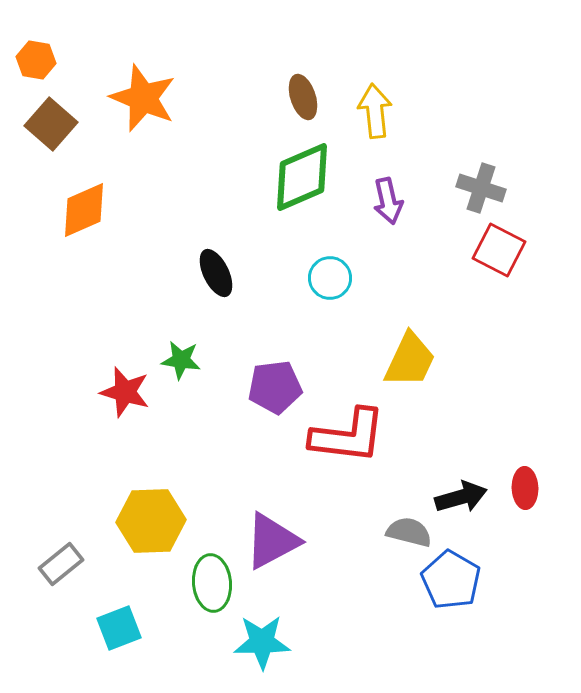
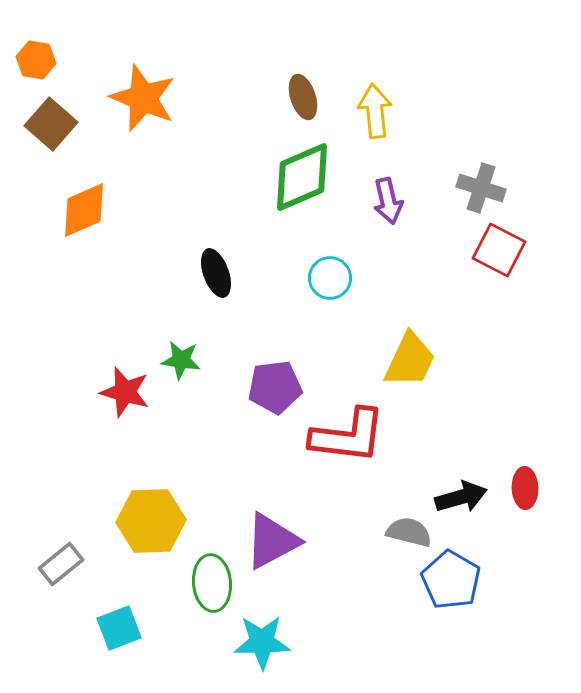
black ellipse: rotated 6 degrees clockwise
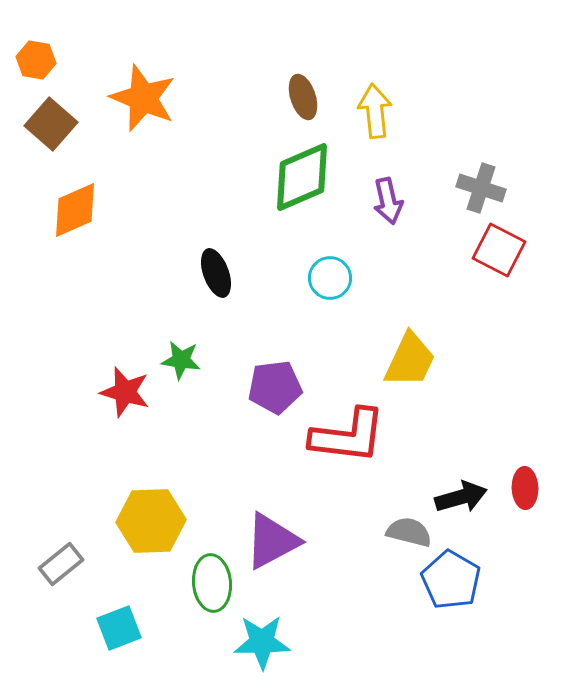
orange diamond: moved 9 px left
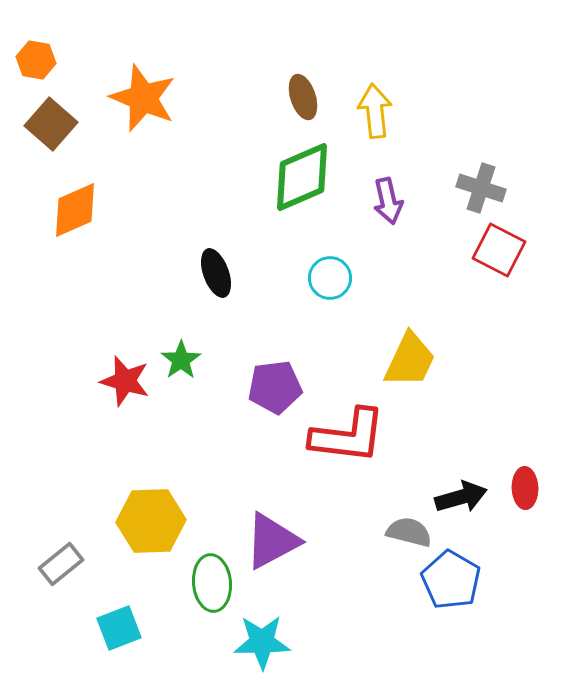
green star: rotated 30 degrees clockwise
red star: moved 11 px up
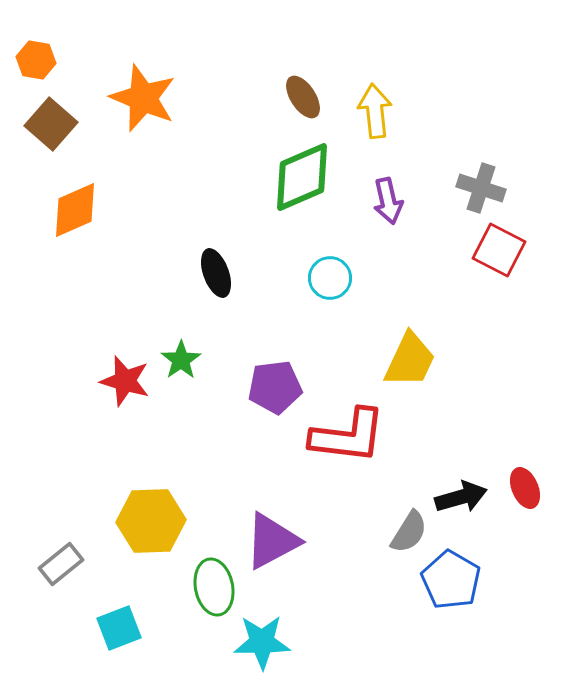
brown ellipse: rotated 15 degrees counterclockwise
red ellipse: rotated 21 degrees counterclockwise
gray semicircle: rotated 108 degrees clockwise
green ellipse: moved 2 px right, 4 px down; rotated 6 degrees counterclockwise
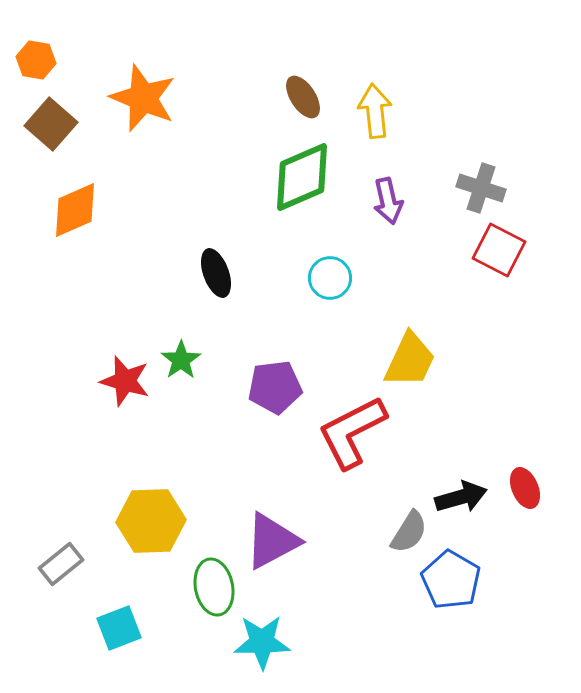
red L-shape: moved 4 px right, 4 px up; rotated 146 degrees clockwise
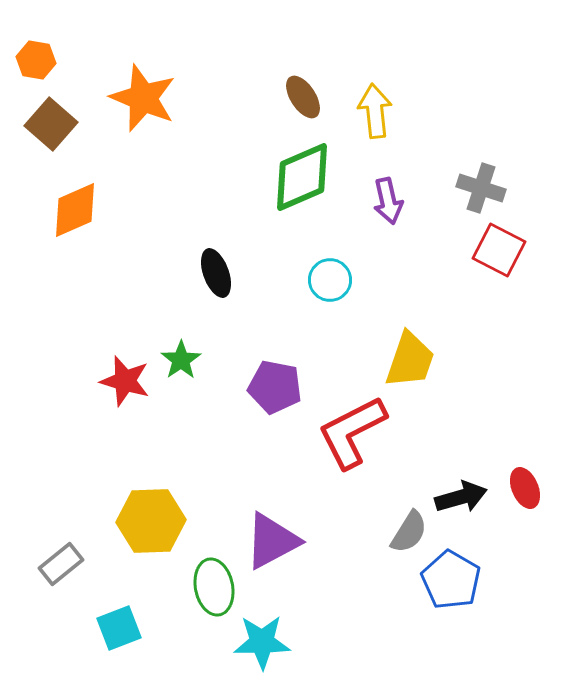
cyan circle: moved 2 px down
yellow trapezoid: rotated 6 degrees counterclockwise
purple pentagon: rotated 18 degrees clockwise
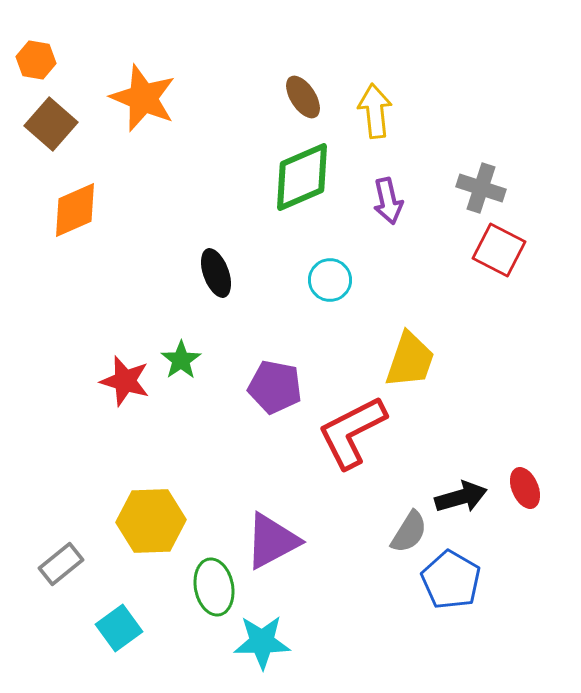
cyan square: rotated 15 degrees counterclockwise
